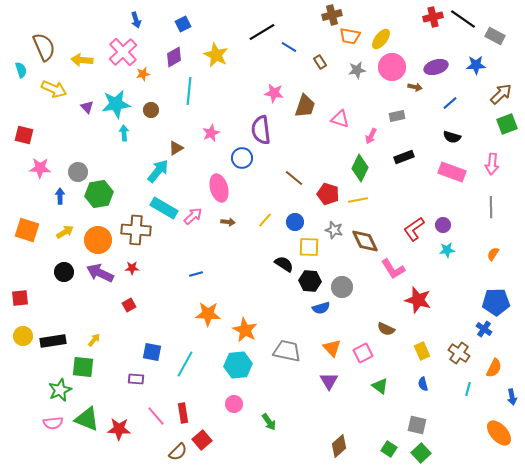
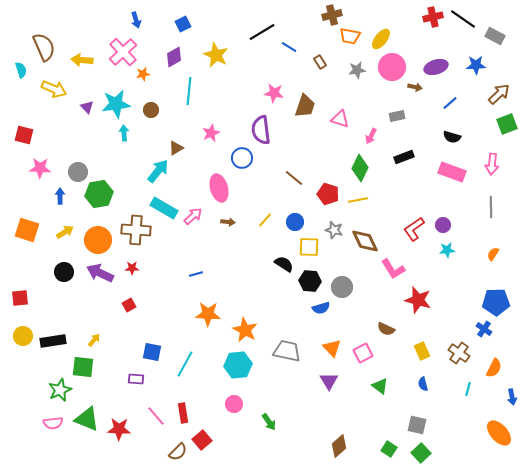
brown arrow at (501, 94): moved 2 px left
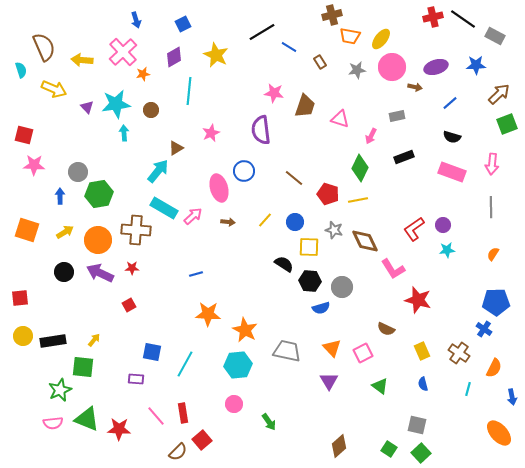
blue circle at (242, 158): moved 2 px right, 13 px down
pink star at (40, 168): moved 6 px left, 3 px up
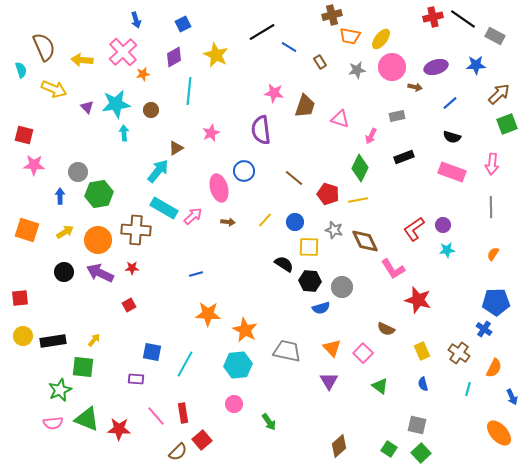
pink square at (363, 353): rotated 18 degrees counterclockwise
blue arrow at (512, 397): rotated 14 degrees counterclockwise
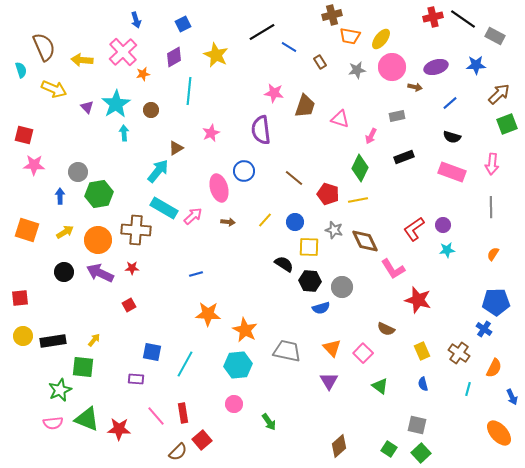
cyan star at (116, 104): rotated 24 degrees counterclockwise
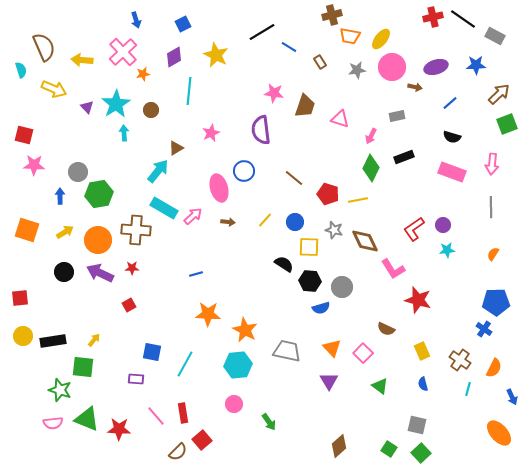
green diamond at (360, 168): moved 11 px right
brown cross at (459, 353): moved 1 px right, 7 px down
green star at (60, 390): rotated 30 degrees counterclockwise
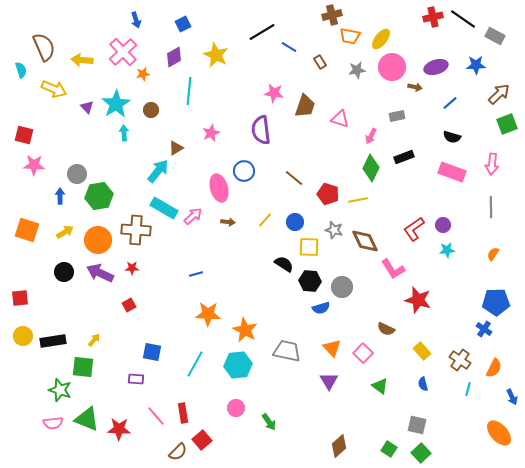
gray circle at (78, 172): moved 1 px left, 2 px down
green hexagon at (99, 194): moved 2 px down
yellow rectangle at (422, 351): rotated 18 degrees counterclockwise
cyan line at (185, 364): moved 10 px right
pink circle at (234, 404): moved 2 px right, 4 px down
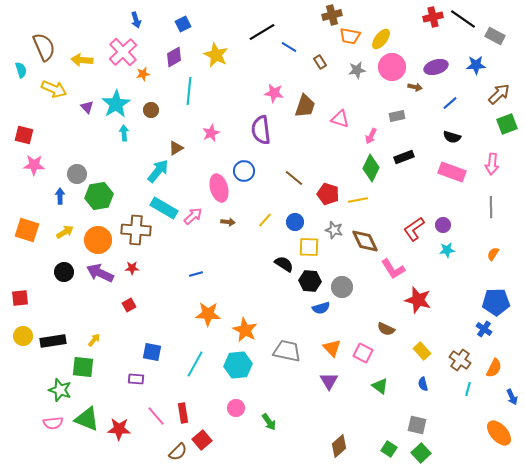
pink square at (363, 353): rotated 18 degrees counterclockwise
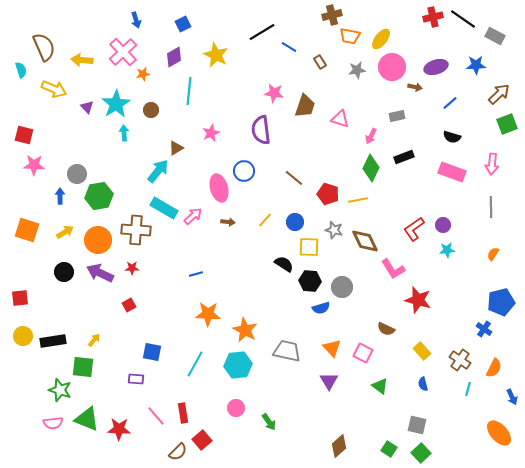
blue pentagon at (496, 302): moved 5 px right; rotated 12 degrees counterclockwise
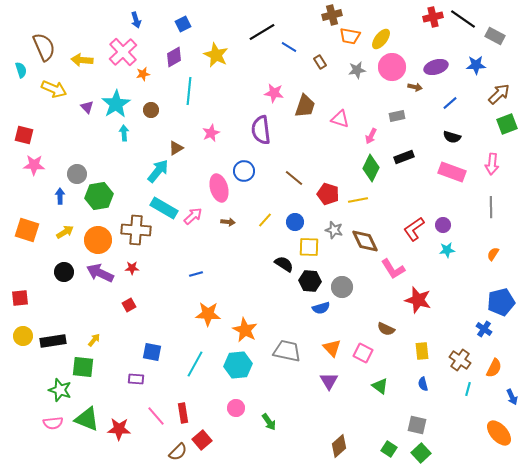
yellow rectangle at (422, 351): rotated 36 degrees clockwise
